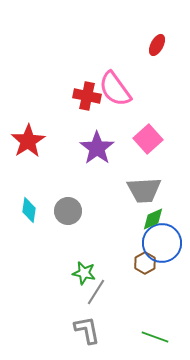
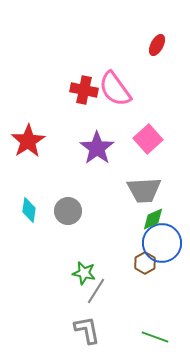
red cross: moved 3 px left, 6 px up
gray line: moved 1 px up
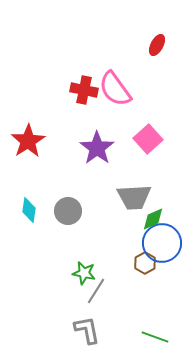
gray trapezoid: moved 10 px left, 7 px down
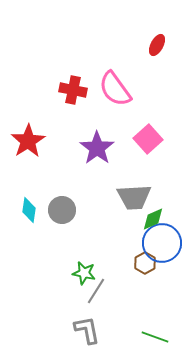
red cross: moved 11 px left
gray circle: moved 6 px left, 1 px up
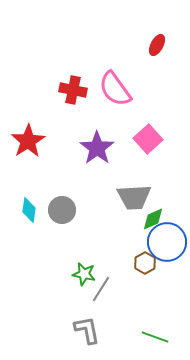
blue circle: moved 5 px right, 1 px up
green star: moved 1 px down
gray line: moved 5 px right, 2 px up
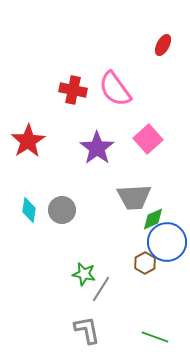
red ellipse: moved 6 px right
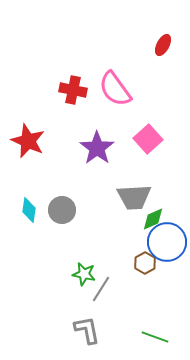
red star: rotated 16 degrees counterclockwise
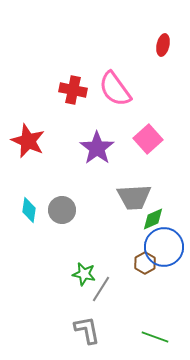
red ellipse: rotated 15 degrees counterclockwise
blue circle: moved 3 px left, 5 px down
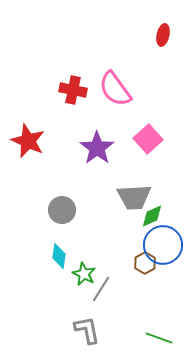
red ellipse: moved 10 px up
cyan diamond: moved 30 px right, 46 px down
green diamond: moved 1 px left, 3 px up
blue circle: moved 1 px left, 2 px up
green star: rotated 15 degrees clockwise
green line: moved 4 px right, 1 px down
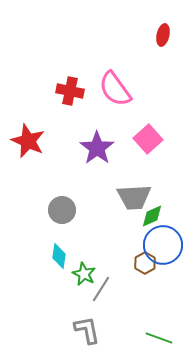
red cross: moved 3 px left, 1 px down
